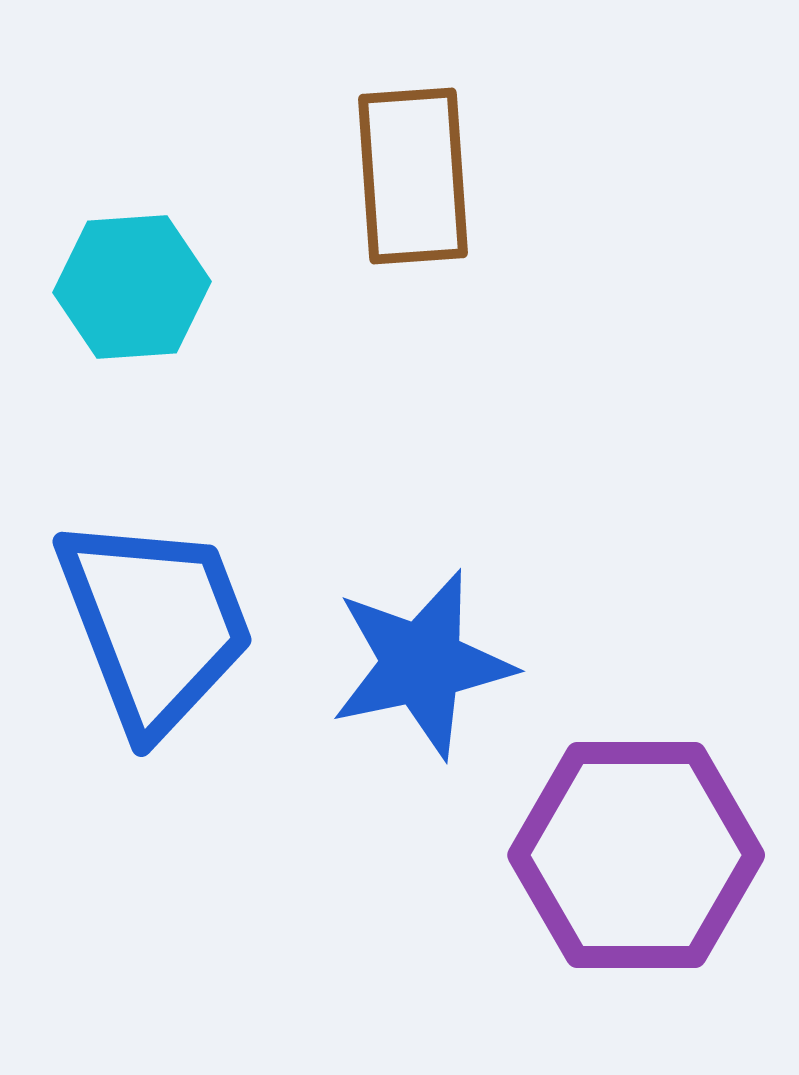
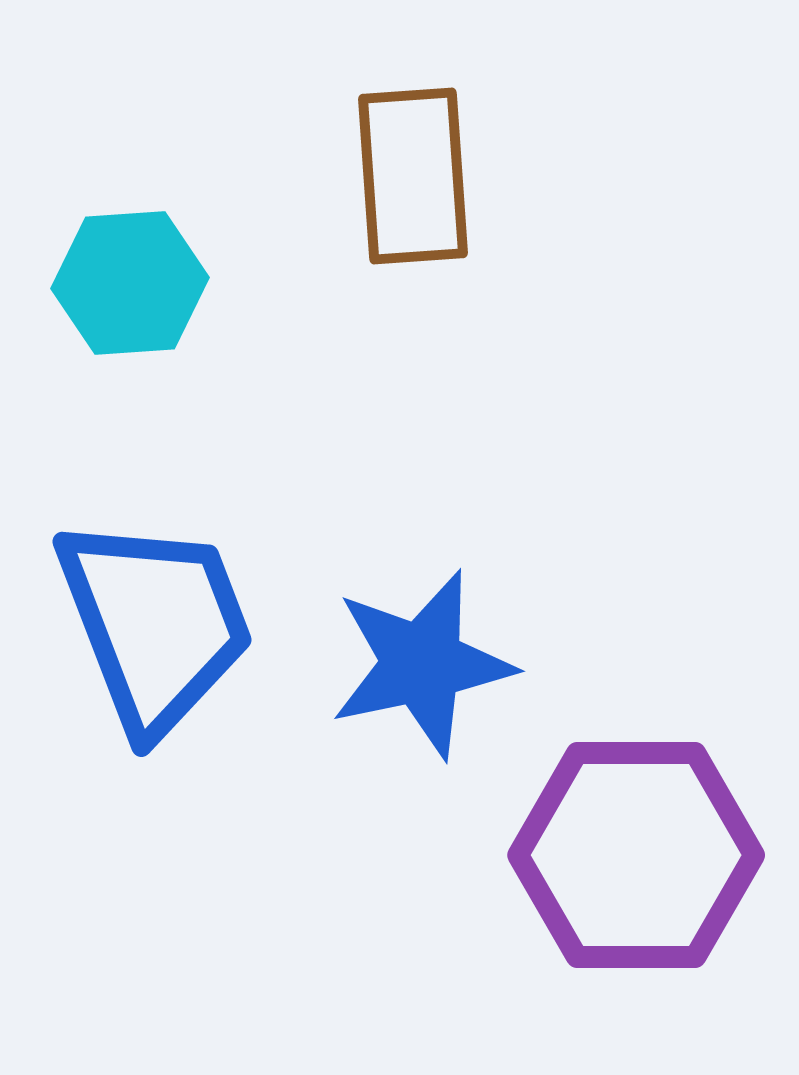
cyan hexagon: moved 2 px left, 4 px up
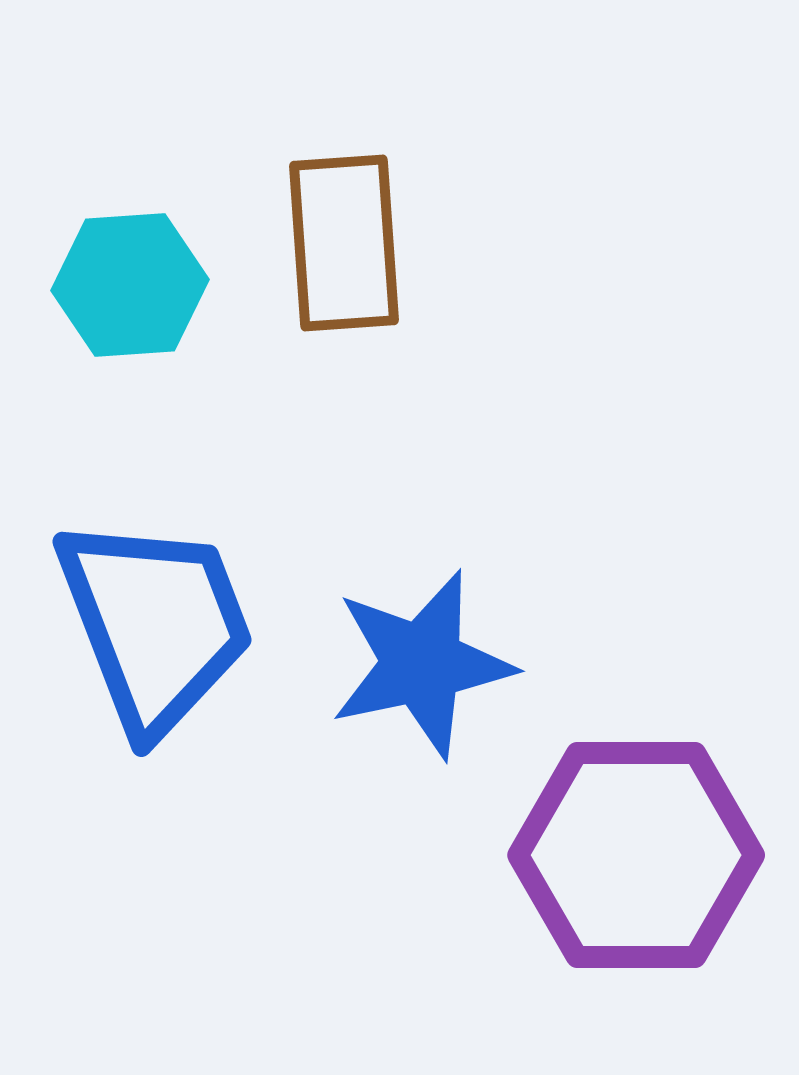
brown rectangle: moved 69 px left, 67 px down
cyan hexagon: moved 2 px down
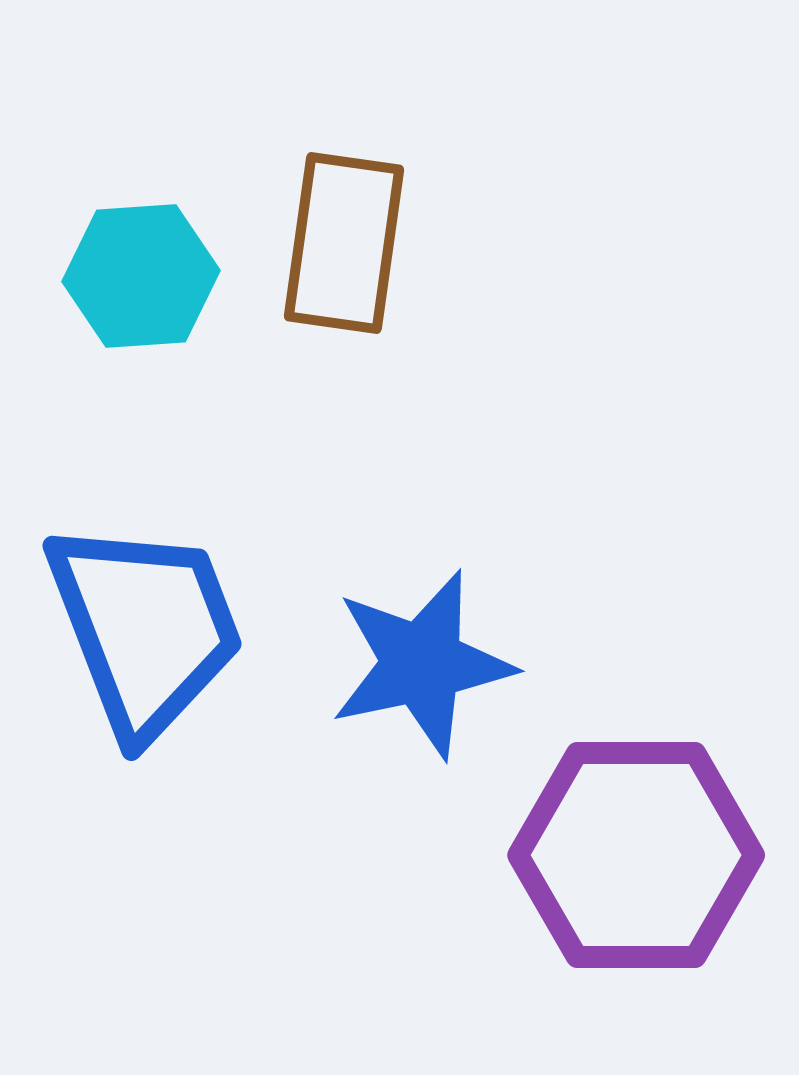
brown rectangle: rotated 12 degrees clockwise
cyan hexagon: moved 11 px right, 9 px up
blue trapezoid: moved 10 px left, 4 px down
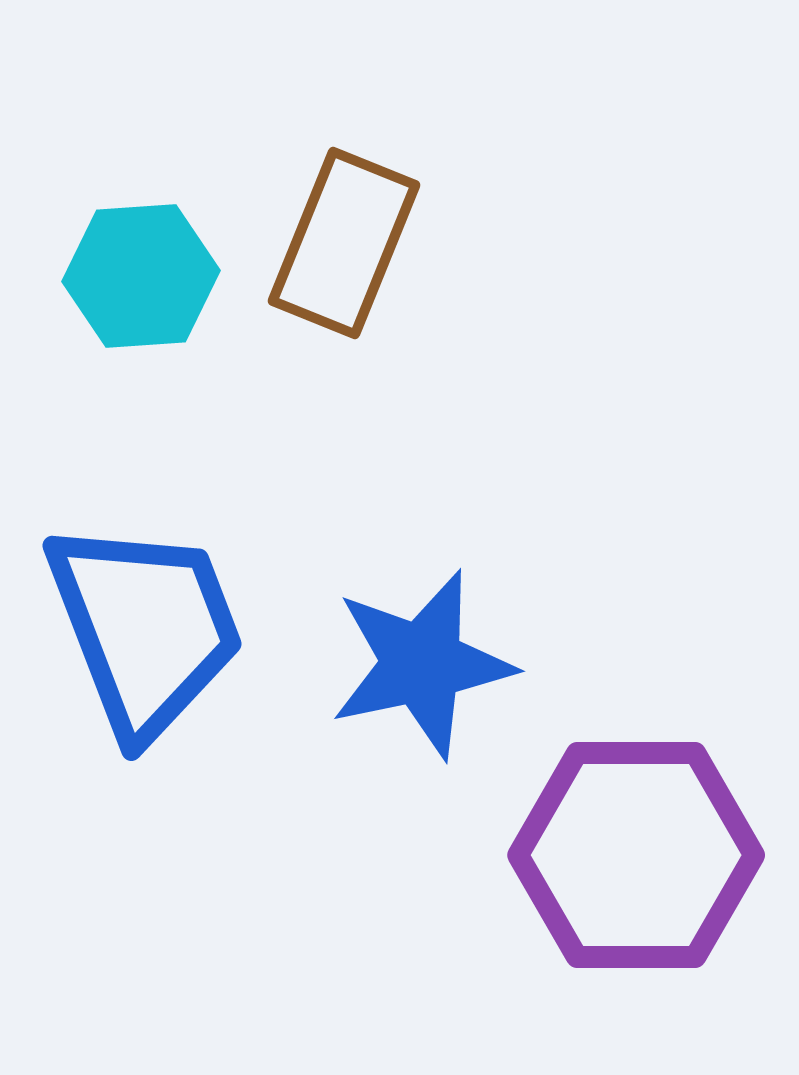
brown rectangle: rotated 14 degrees clockwise
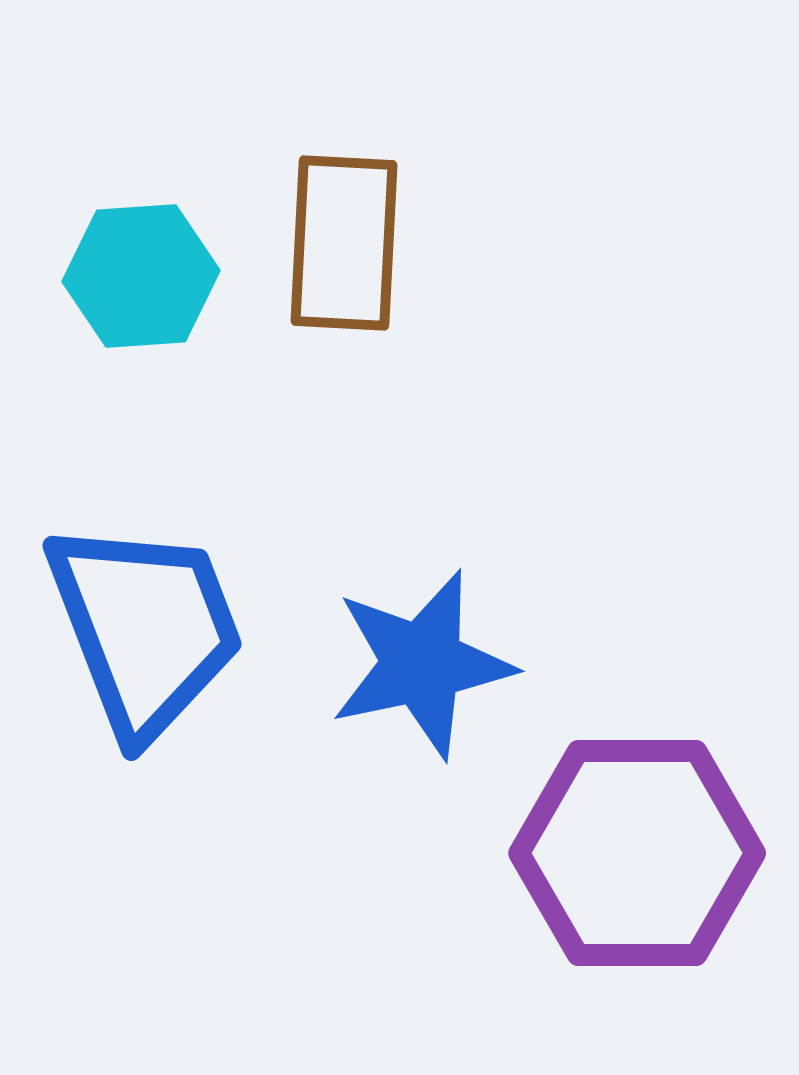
brown rectangle: rotated 19 degrees counterclockwise
purple hexagon: moved 1 px right, 2 px up
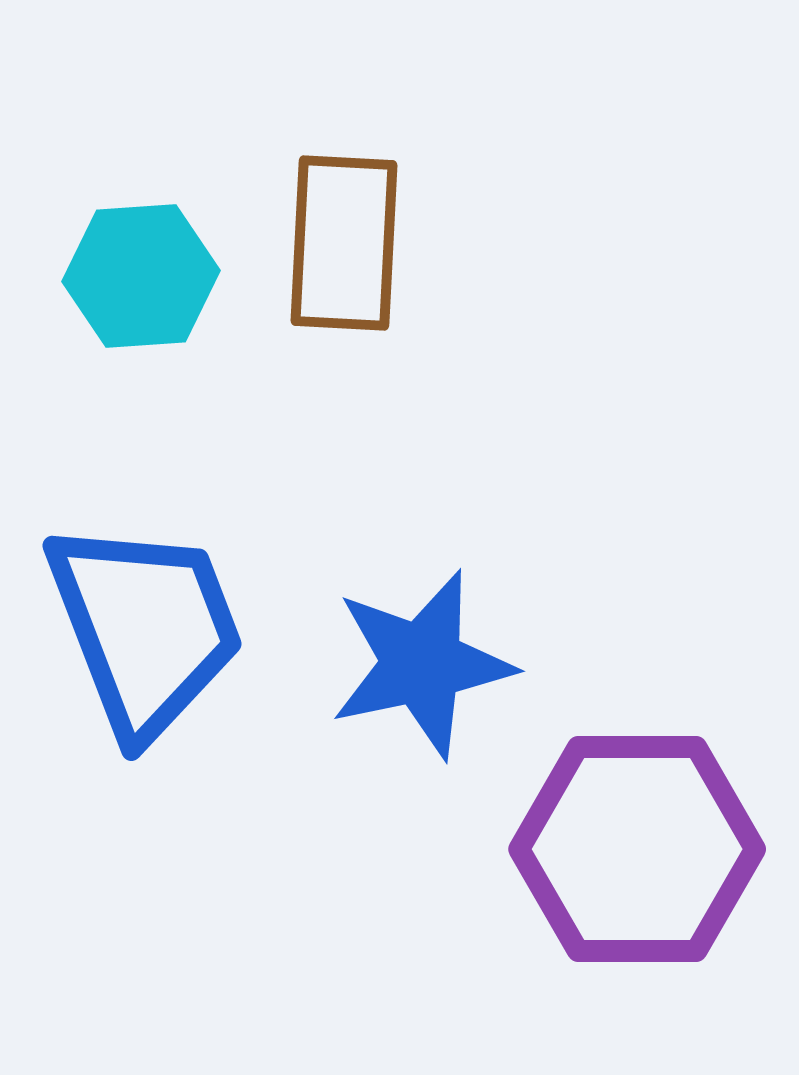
purple hexagon: moved 4 px up
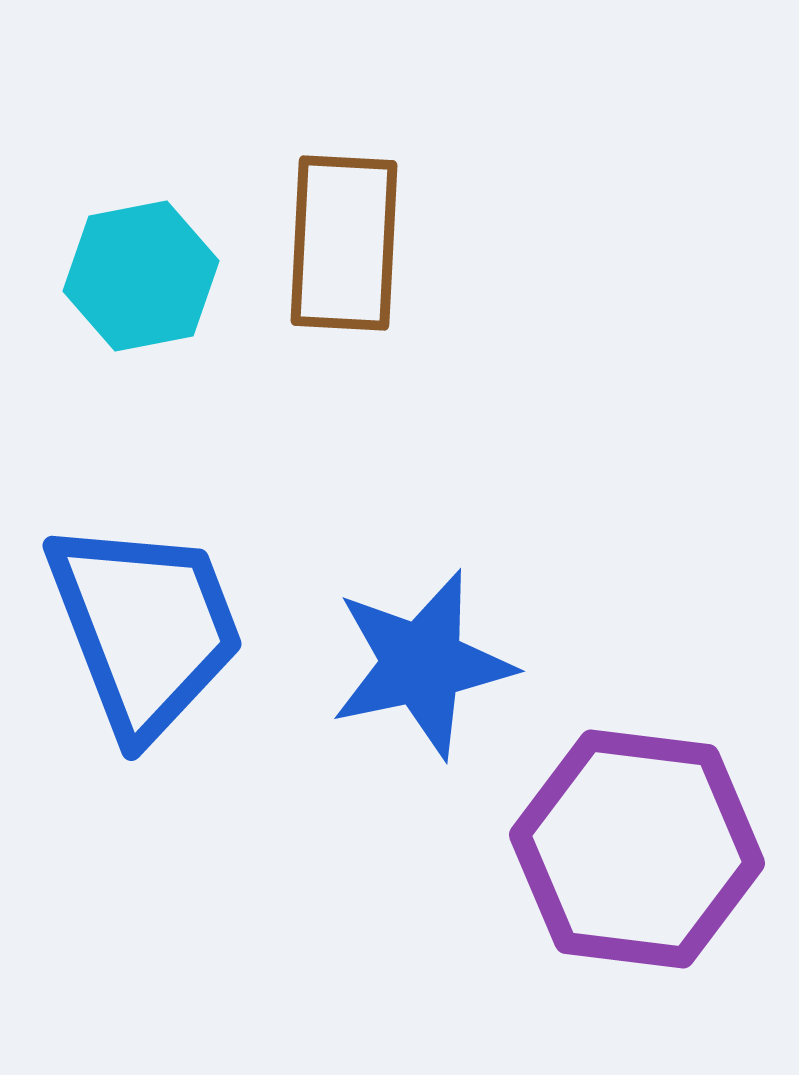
cyan hexagon: rotated 7 degrees counterclockwise
purple hexagon: rotated 7 degrees clockwise
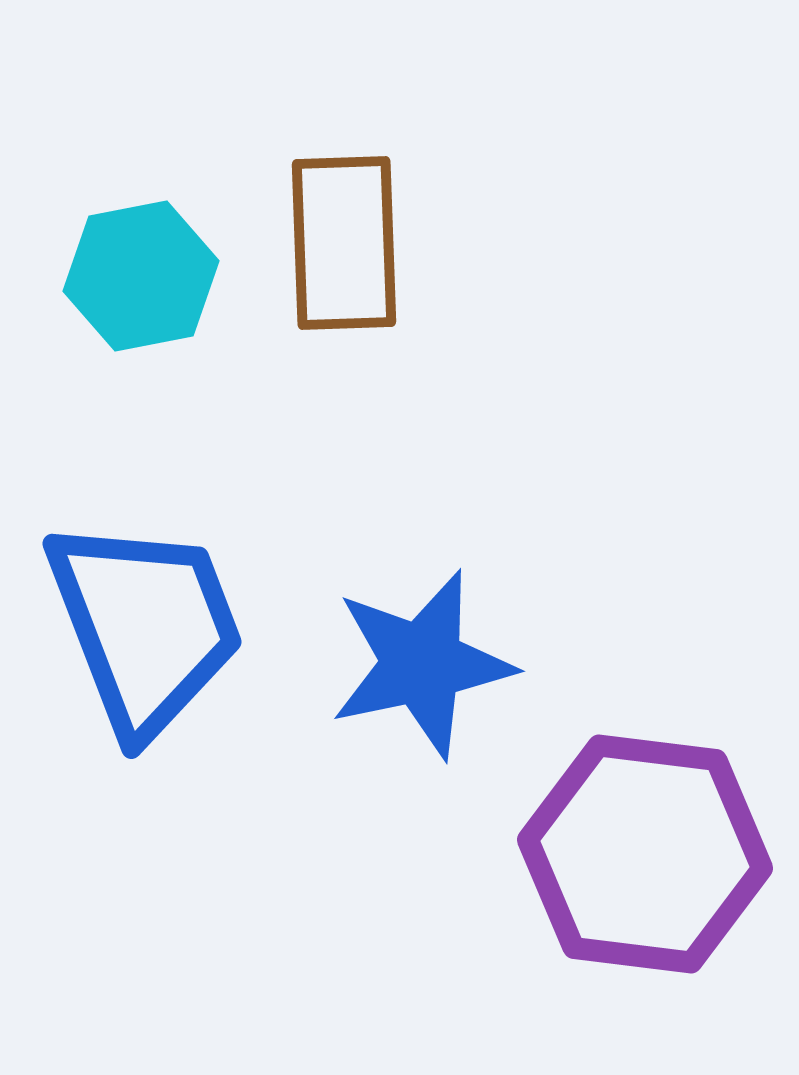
brown rectangle: rotated 5 degrees counterclockwise
blue trapezoid: moved 2 px up
purple hexagon: moved 8 px right, 5 px down
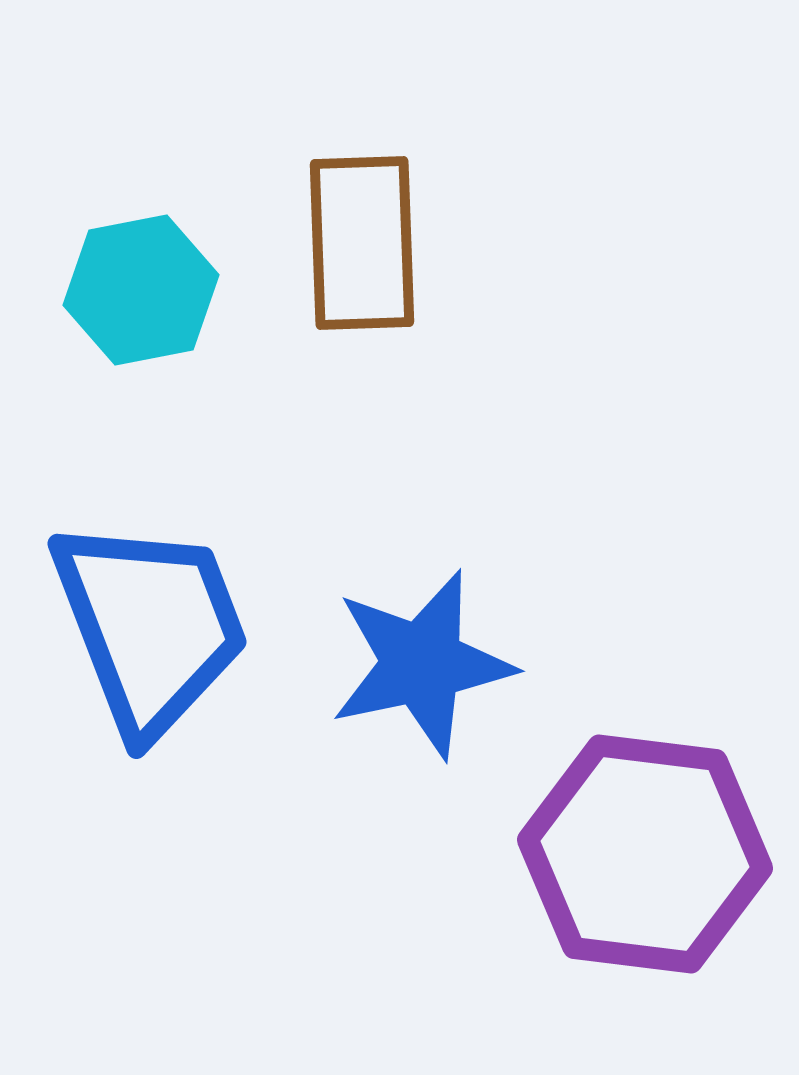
brown rectangle: moved 18 px right
cyan hexagon: moved 14 px down
blue trapezoid: moved 5 px right
